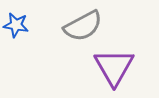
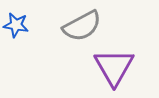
gray semicircle: moved 1 px left
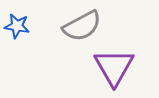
blue star: moved 1 px right, 1 px down
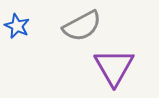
blue star: rotated 15 degrees clockwise
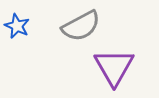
gray semicircle: moved 1 px left
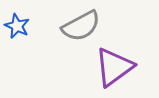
purple triangle: rotated 24 degrees clockwise
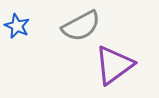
purple triangle: moved 2 px up
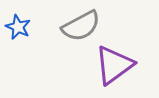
blue star: moved 1 px right, 1 px down
